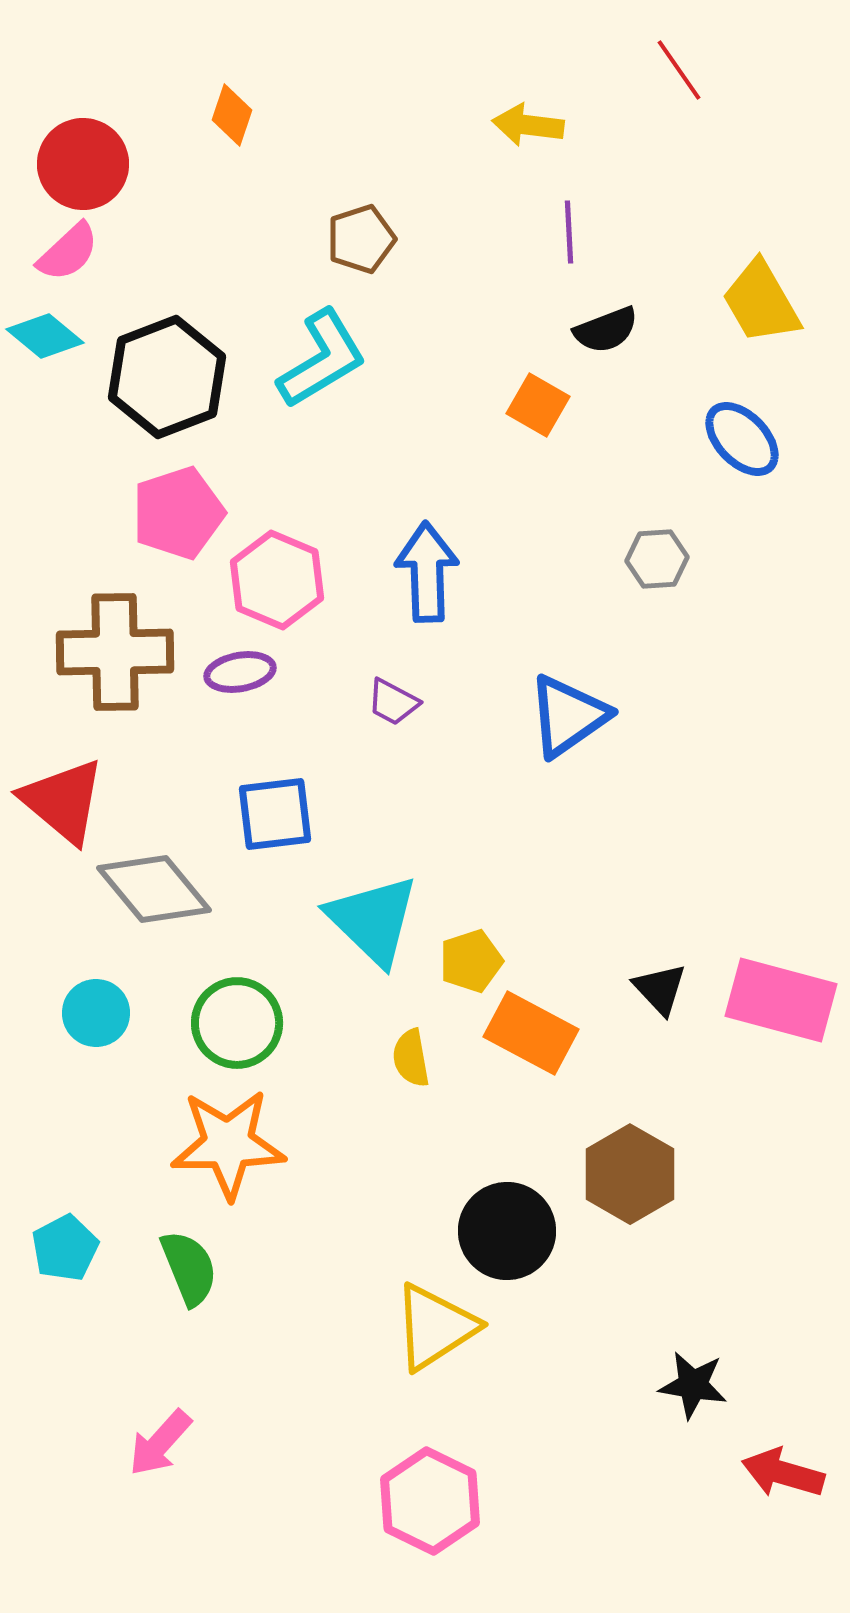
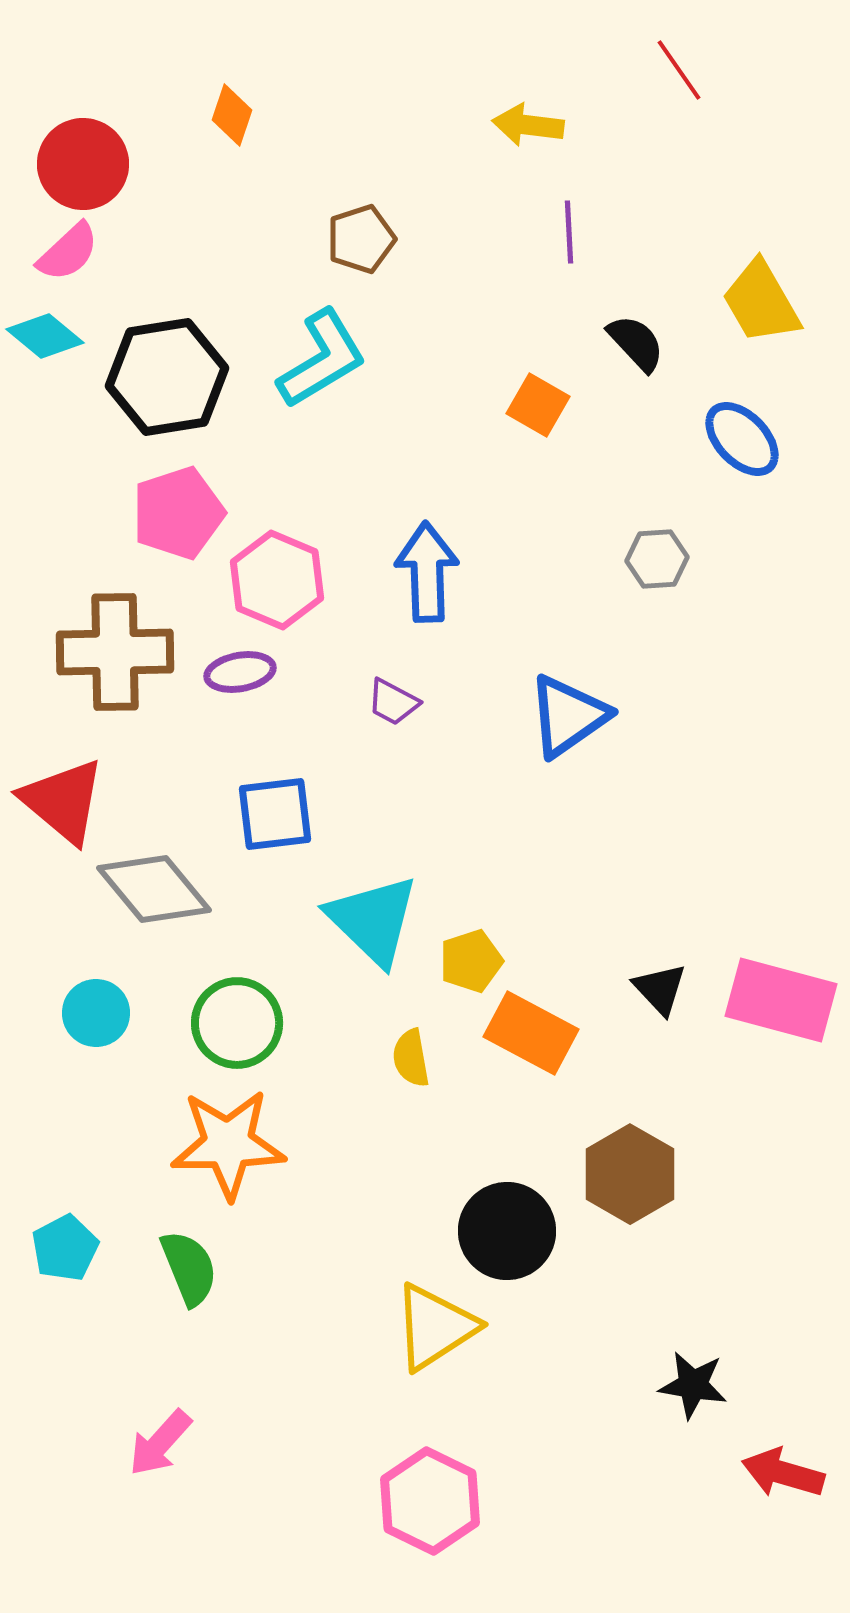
black semicircle at (606, 330): moved 30 px right, 13 px down; rotated 112 degrees counterclockwise
black hexagon at (167, 377): rotated 12 degrees clockwise
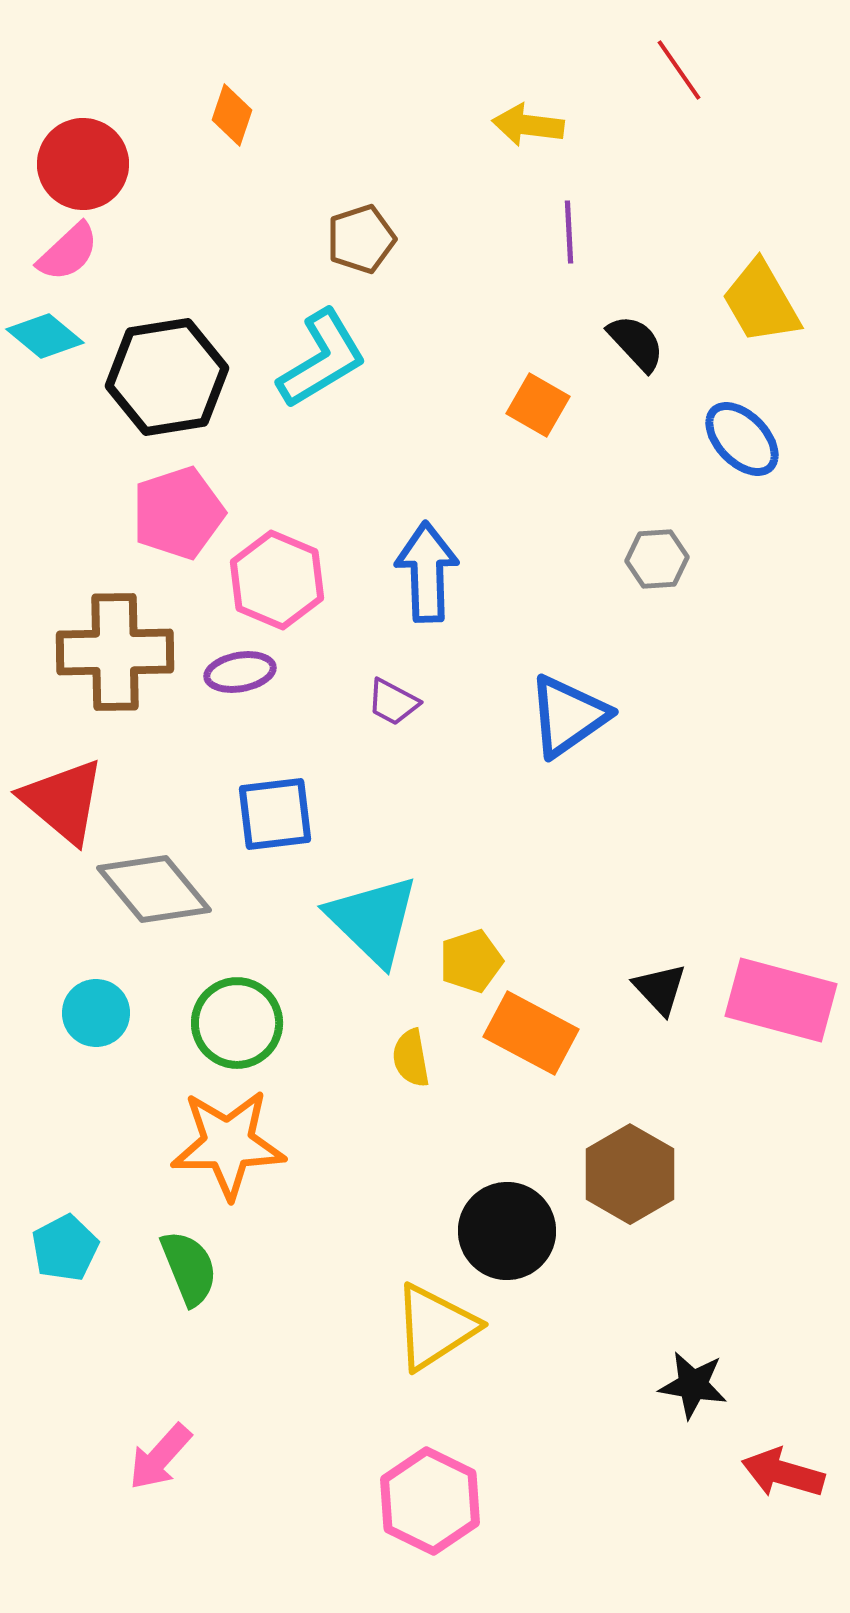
pink arrow at (160, 1443): moved 14 px down
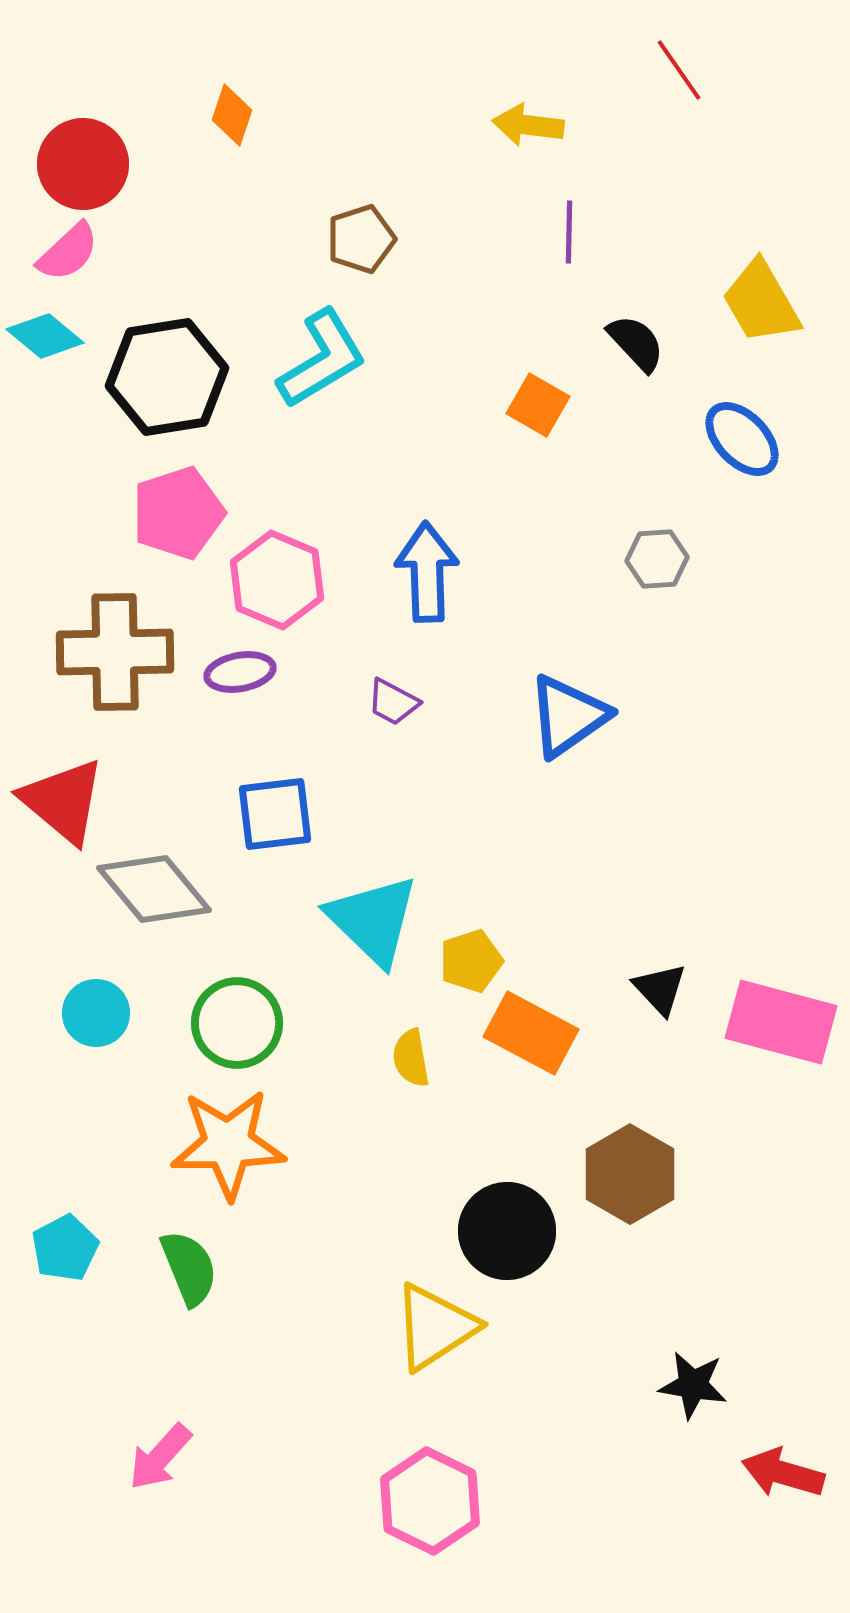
purple line at (569, 232): rotated 4 degrees clockwise
pink rectangle at (781, 1000): moved 22 px down
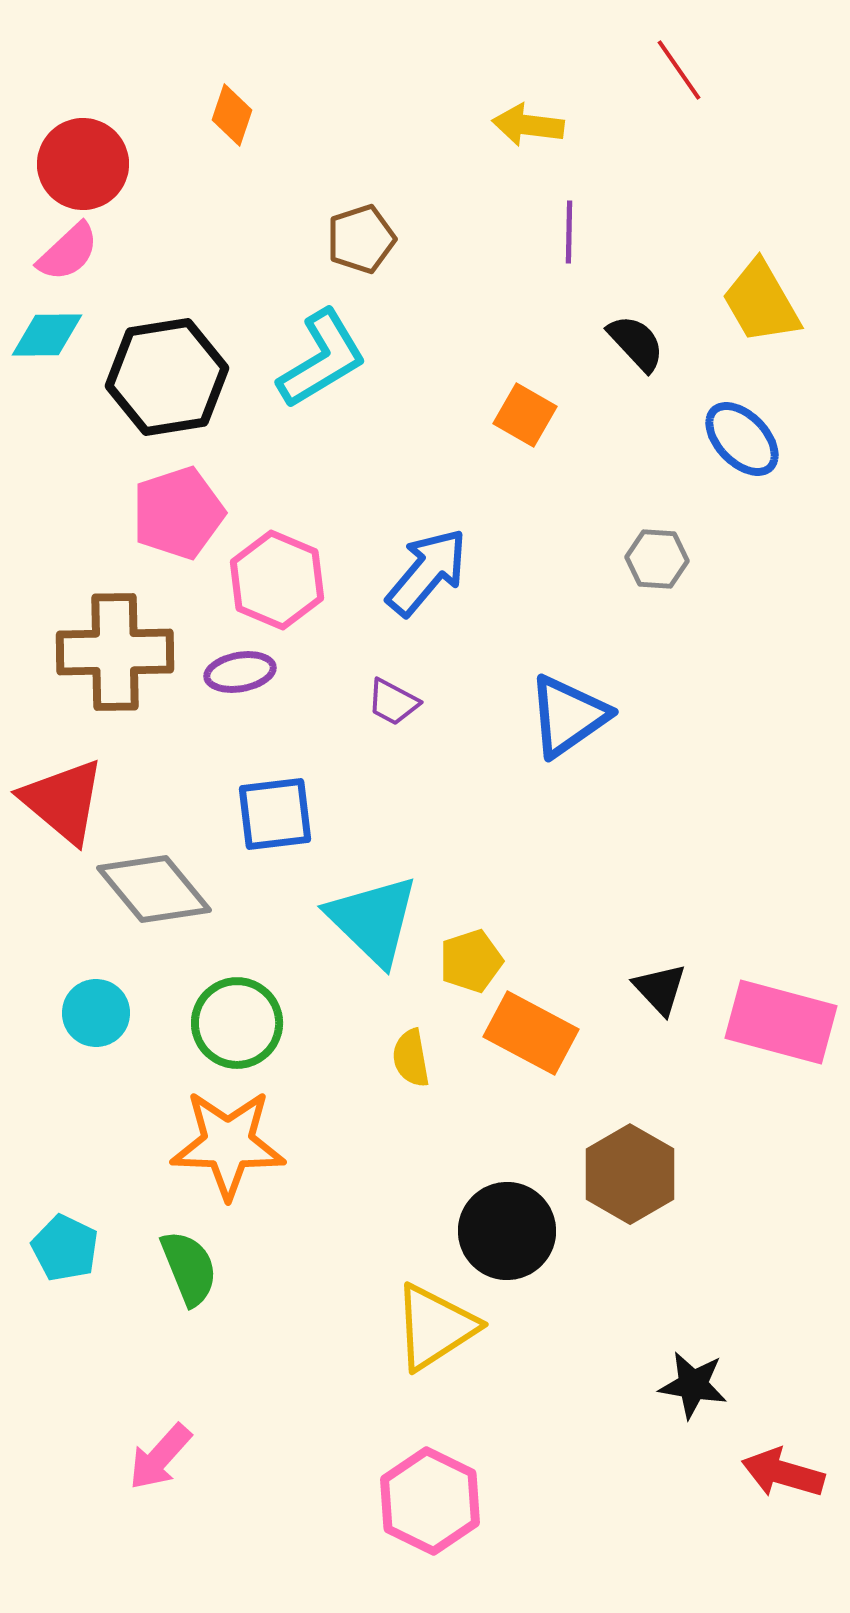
cyan diamond at (45, 336): moved 2 px right, 1 px up; rotated 40 degrees counterclockwise
orange square at (538, 405): moved 13 px left, 10 px down
gray hexagon at (657, 559): rotated 8 degrees clockwise
blue arrow at (427, 572): rotated 42 degrees clockwise
orange star at (228, 1144): rotated 3 degrees clockwise
cyan pentagon at (65, 1248): rotated 18 degrees counterclockwise
